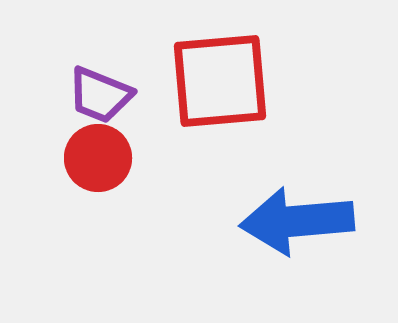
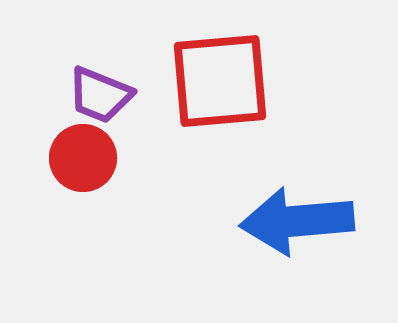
red circle: moved 15 px left
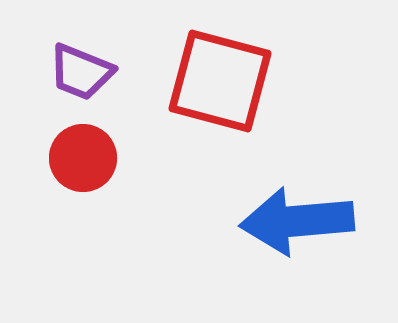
red square: rotated 20 degrees clockwise
purple trapezoid: moved 19 px left, 23 px up
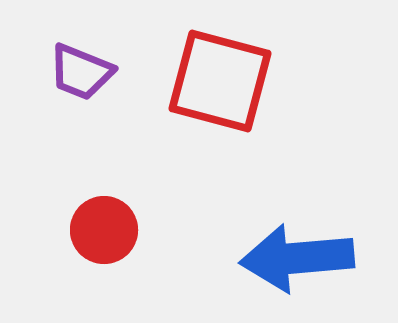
red circle: moved 21 px right, 72 px down
blue arrow: moved 37 px down
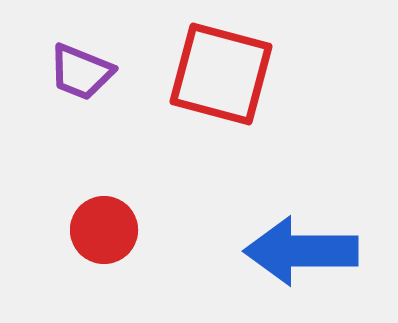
red square: moved 1 px right, 7 px up
blue arrow: moved 4 px right, 7 px up; rotated 5 degrees clockwise
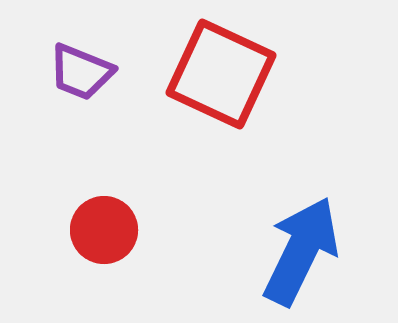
red square: rotated 10 degrees clockwise
blue arrow: rotated 116 degrees clockwise
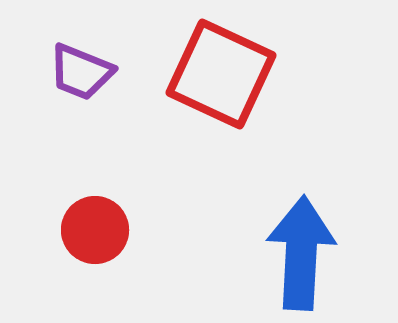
red circle: moved 9 px left
blue arrow: moved 2 px down; rotated 23 degrees counterclockwise
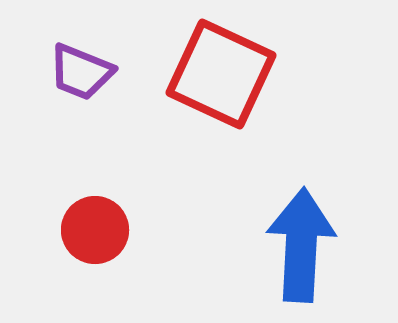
blue arrow: moved 8 px up
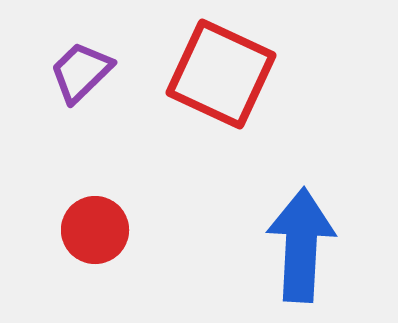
purple trapezoid: rotated 114 degrees clockwise
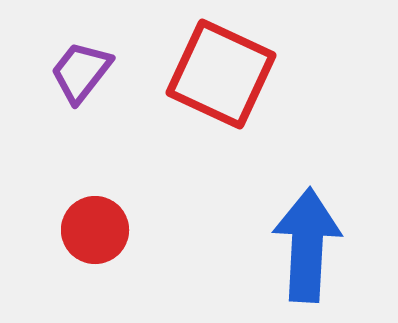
purple trapezoid: rotated 8 degrees counterclockwise
blue arrow: moved 6 px right
